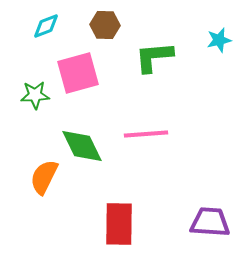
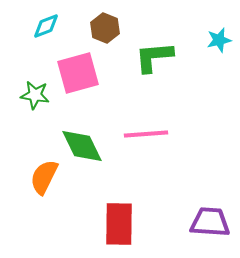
brown hexagon: moved 3 px down; rotated 20 degrees clockwise
green star: rotated 12 degrees clockwise
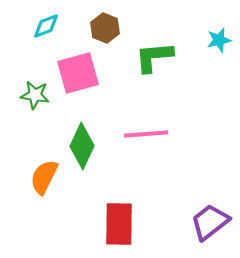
green diamond: rotated 51 degrees clockwise
purple trapezoid: rotated 42 degrees counterclockwise
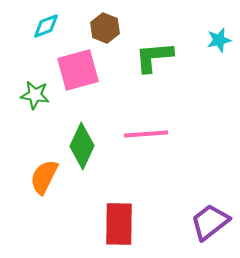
pink square: moved 3 px up
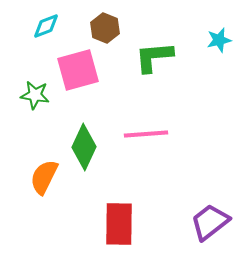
green diamond: moved 2 px right, 1 px down
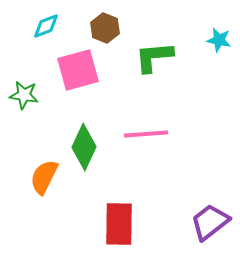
cyan star: rotated 25 degrees clockwise
green star: moved 11 px left
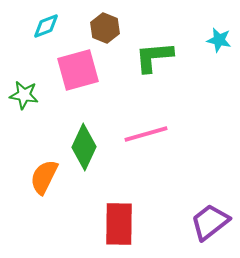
pink line: rotated 12 degrees counterclockwise
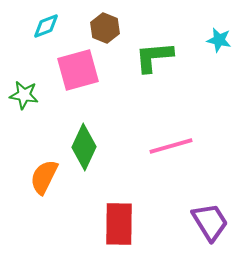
pink line: moved 25 px right, 12 px down
purple trapezoid: rotated 96 degrees clockwise
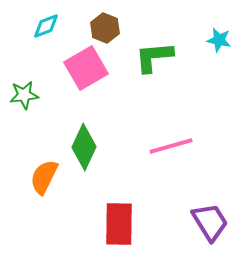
pink square: moved 8 px right, 2 px up; rotated 15 degrees counterclockwise
green star: rotated 16 degrees counterclockwise
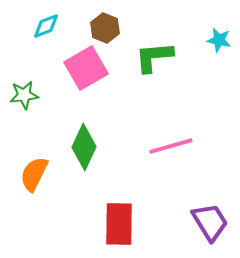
orange semicircle: moved 10 px left, 3 px up
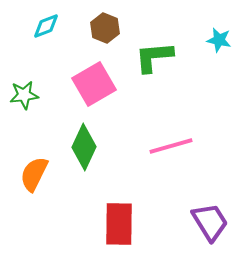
pink square: moved 8 px right, 16 px down
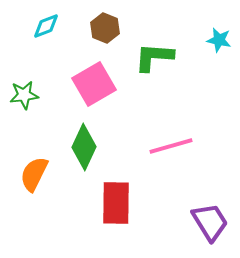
green L-shape: rotated 9 degrees clockwise
red rectangle: moved 3 px left, 21 px up
